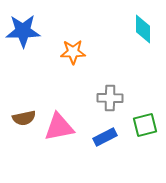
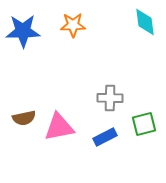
cyan diamond: moved 2 px right, 7 px up; rotated 8 degrees counterclockwise
orange star: moved 27 px up
green square: moved 1 px left, 1 px up
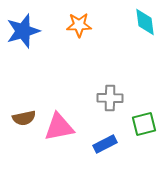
orange star: moved 6 px right
blue star: rotated 16 degrees counterclockwise
blue rectangle: moved 7 px down
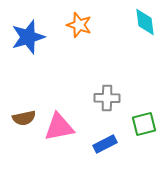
orange star: rotated 20 degrees clockwise
blue star: moved 5 px right, 6 px down
gray cross: moved 3 px left
